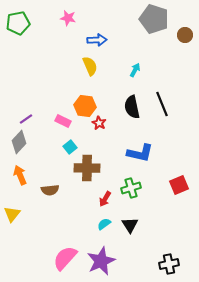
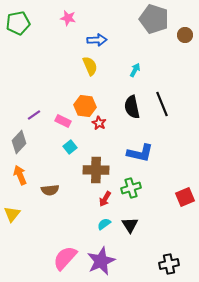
purple line: moved 8 px right, 4 px up
brown cross: moved 9 px right, 2 px down
red square: moved 6 px right, 12 px down
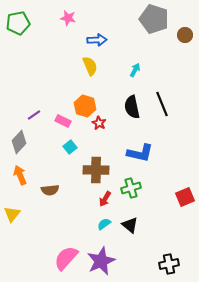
orange hexagon: rotated 10 degrees clockwise
black triangle: rotated 18 degrees counterclockwise
pink semicircle: moved 1 px right
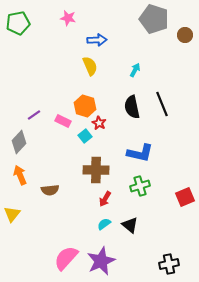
cyan square: moved 15 px right, 11 px up
green cross: moved 9 px right, 2 px up
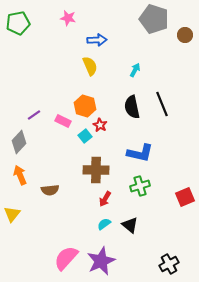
red star: moved 1 px right, 2 px down
black cross: rotated 18 degrees counterclockwise
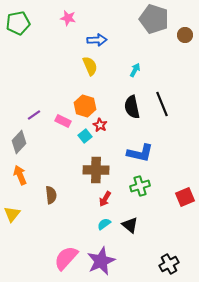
brown semicircle: moved 1 px right, 5 px down; rotated 90 degrees counterclockwise
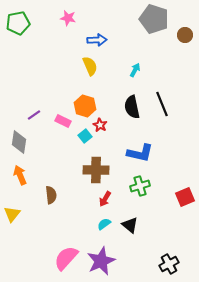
gray diamond: rotated 35 degrees counterclockwise
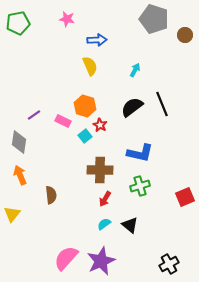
pink star: moved 1 px left, 1 px down
black semicircle: rotated 65 degrees clockwise
brown cross: moved 4 px right
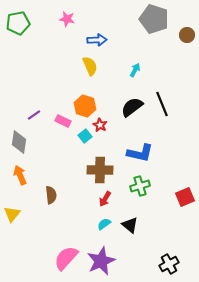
brown circle: moved 2 px right
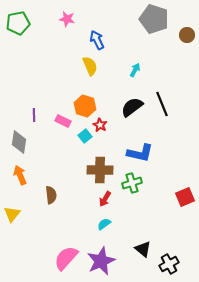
blue arrow: rotated 114 degrees counterclockwise
purple line: rotated 56 degrees counterclockwise
green cross: moved 8 px left, 3 px up
black triangle: moved 13 px right, 24 px down
